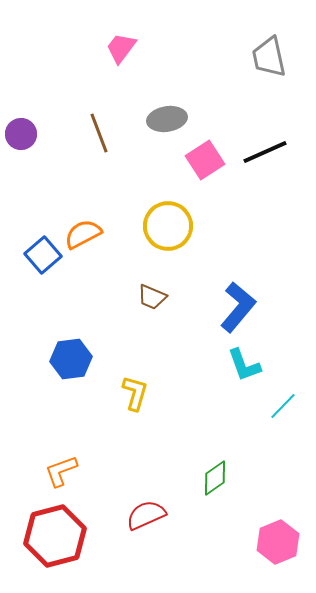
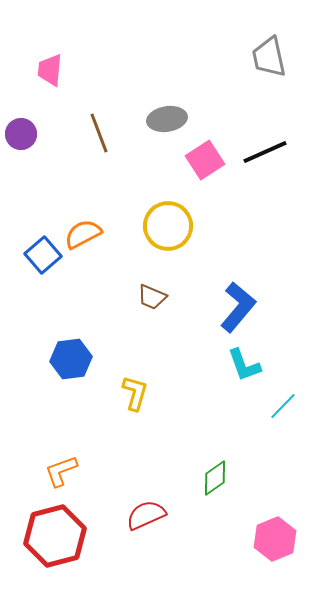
pink trapezoid: moved 71 px left, 22 px down; rotated 32 degrees counterclockwise
pink hexagon: moved 3 px left, 3 px up
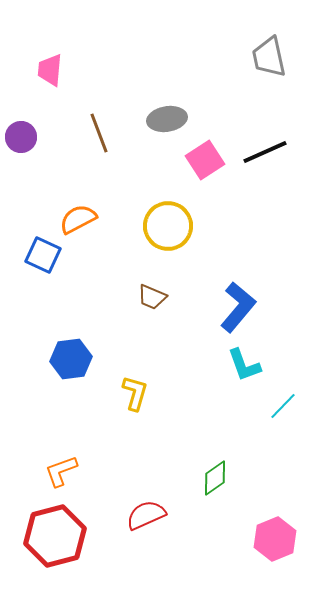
purple circle: moved 3 px down
orange semicircle: moved 5 px left, 15 px up
blue square: rotated 24 degrees counterclockwise
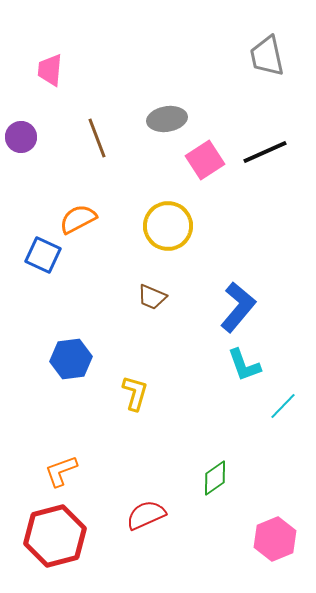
gray trapezoid: moved 2 px left, 1 px up
brown line: moved 2 px left, 5 px down
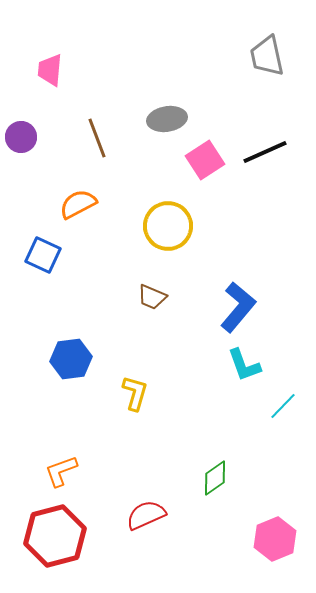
orange semicircle: moved 15 px up
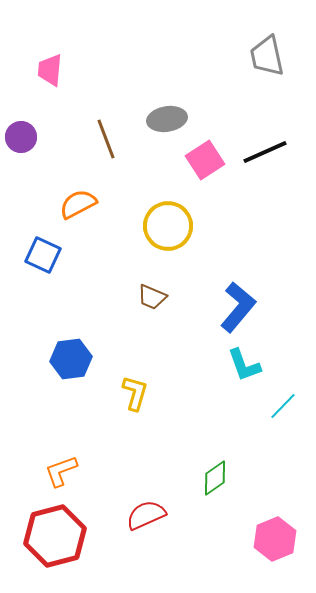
brown line: moved 9 px right, 1 px down
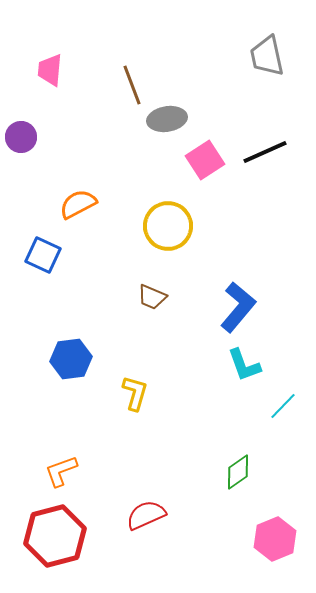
brown line: moved 26 px right, 54 px up
green diamond: moved 23 px right, 6 px up
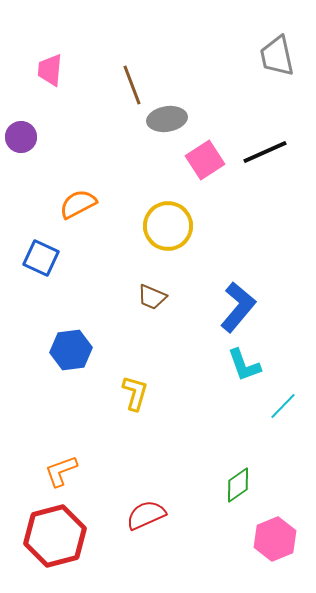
gray trapezoid: moved 10 px right
blue square: moved 2 px left, 3 px down
blue hexagon: moved 9 px up
green diamond: moved 13 px down
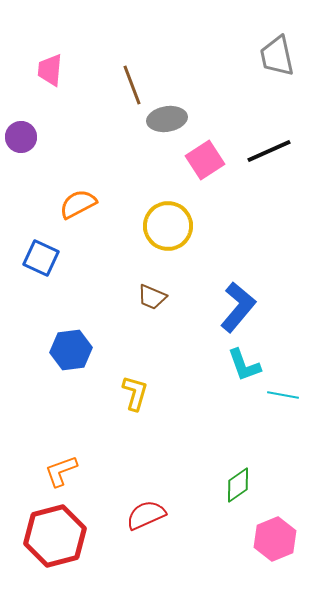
black line: moved 4 px right, 1 px up
cyan line: moved 11 px up; rotated 56 degrees clockwise
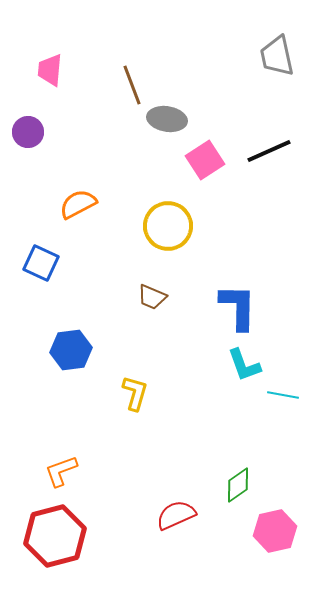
gray ellipse: rotated 18 degrees clockwise
purple circle: moved 7 px right, 5 px up
blue square: moved 5 px down
blue L-shape: rotated 39 degrees counterclockwise
red semicircle: moved 30 px right
pink hexagon: moved 8 px up; rotated 9 degrees clockwise
